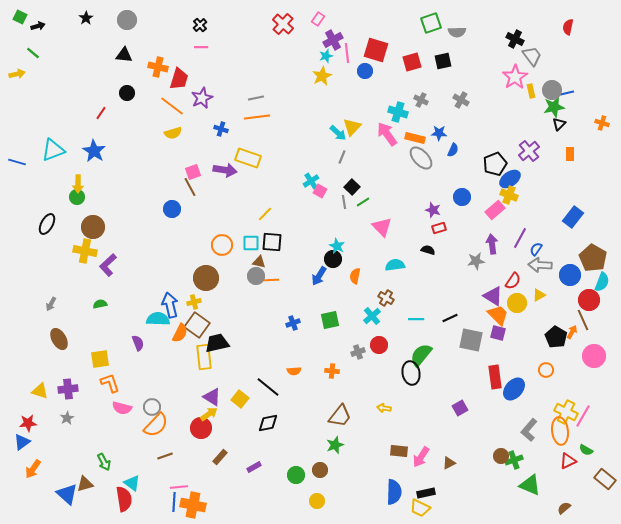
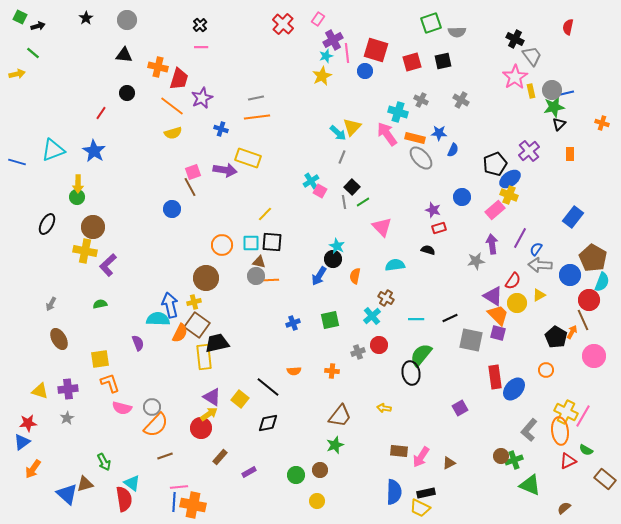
purple rectangle at (254, 467): moved 5 px left, 5 px down
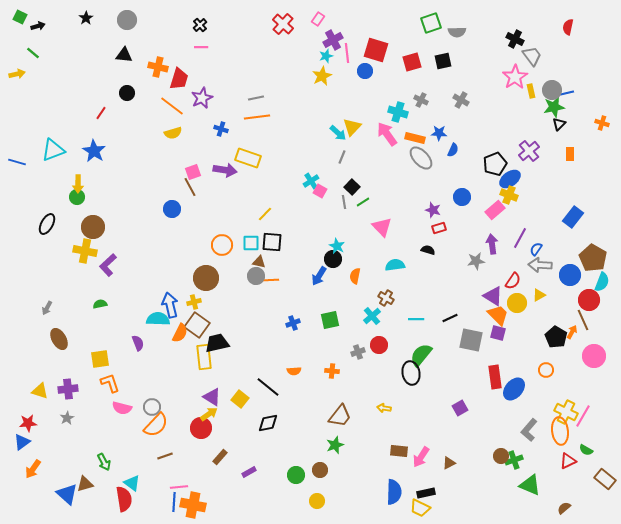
gray arrow at (51, 304): moved 4 px left, 4 px down
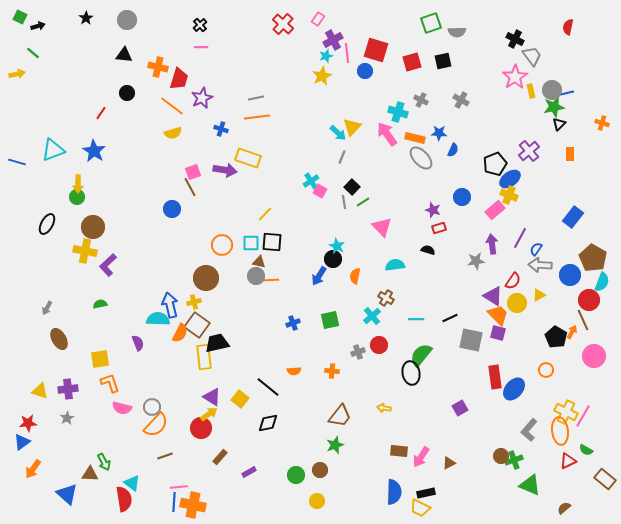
brown triangle at (85, 484): moved 5 px right, 10 px up; rotated 18 degrees clockwise
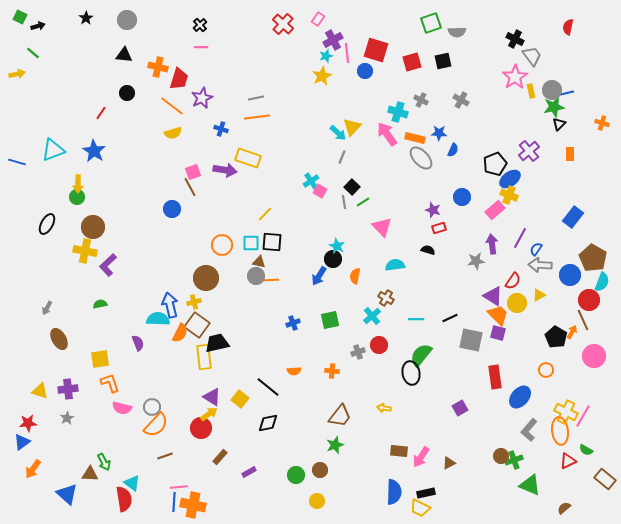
blue ellipse at (514, 389): moved 6 px right, 8 px down
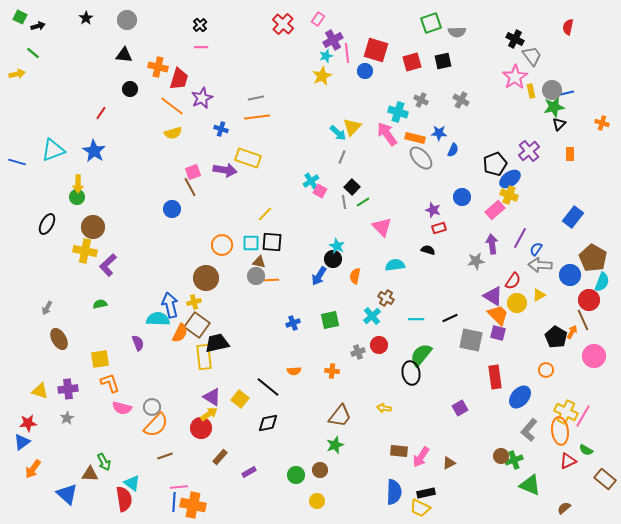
black circle at (127, 93): moved 3 px right, 4 px up
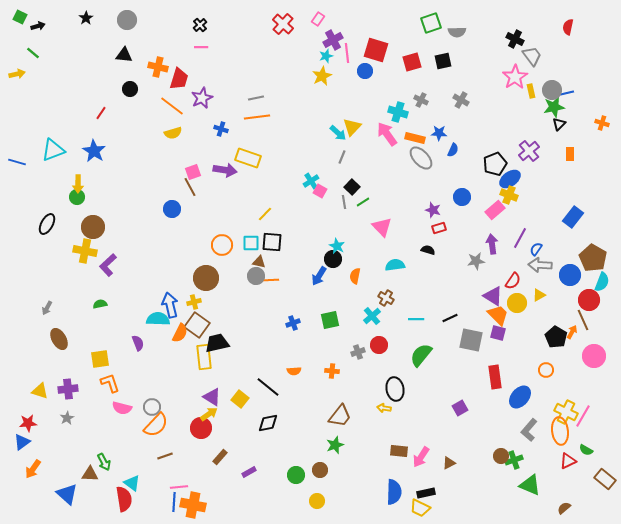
black ellipse at (411, 373): moved 16 px left, 16 px down
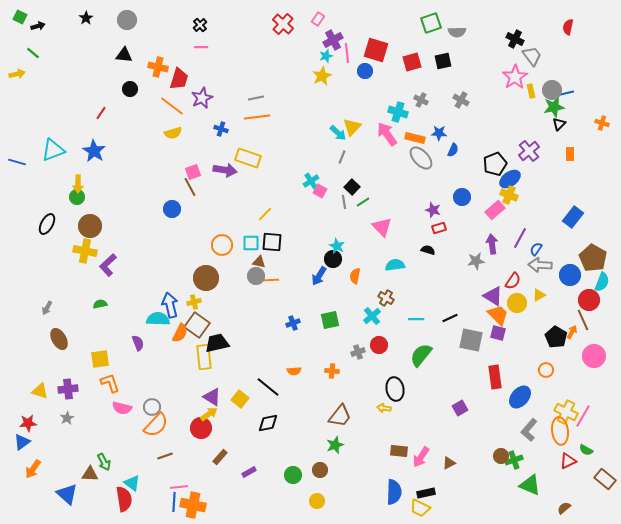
brown circle at (93, 227): moved 3 px left, 1 px up
green circle at (296, 475): moved 3 px left
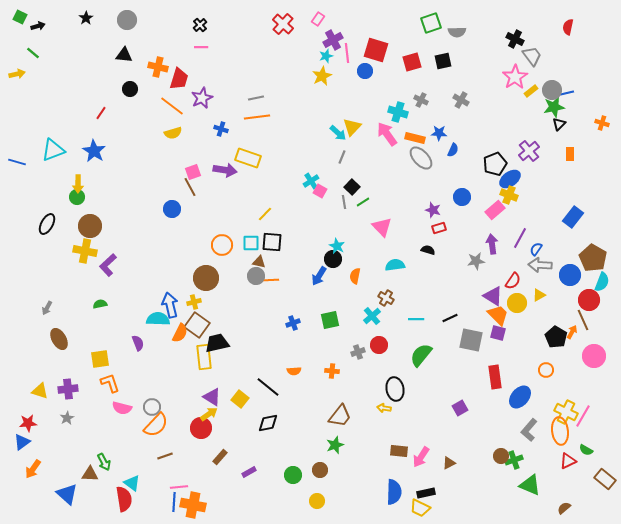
yellow rectangle at (531, 91): rotated 64 degrees clockwise
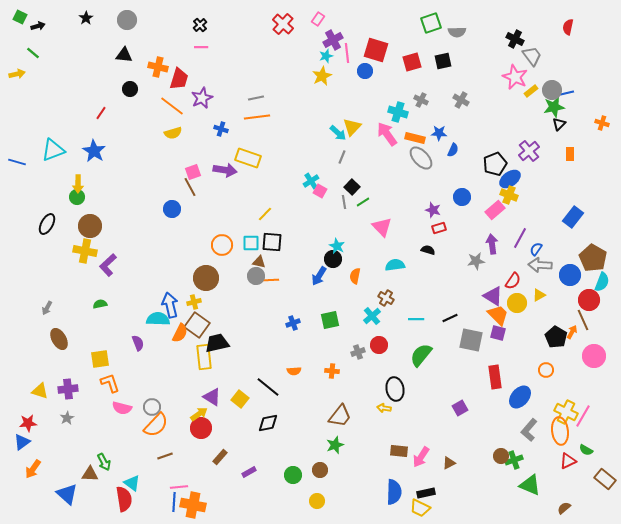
pink star at (515, 77): rotated 15 degrees counterclockwise
yellow arrow at (209, 414): moved 10 px left
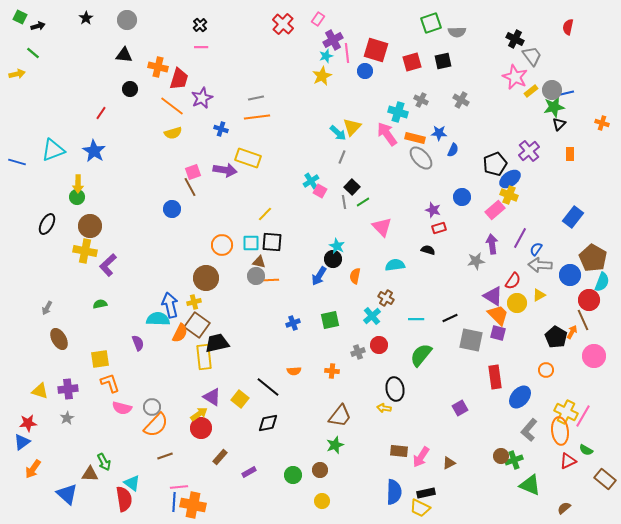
yellow circle at (317, 501): moved 5 px right
